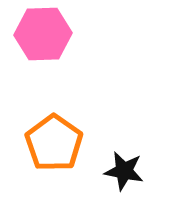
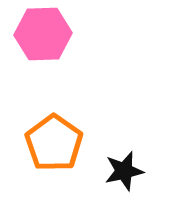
black star: rotated 24 degrees counterclockwise
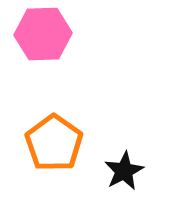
black star: rotated 15 degrees counterclockwise
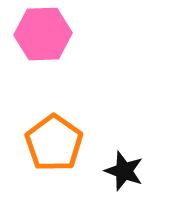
black star: rotated 24 degrees counterclockwise
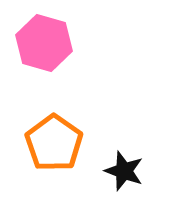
pink hexagon: moved 1 px right, 9 px down; rotated 18 degrees clockwise
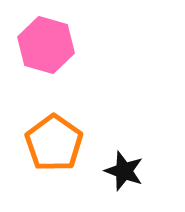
pink hexagon: moved 2 px right, 2 px down
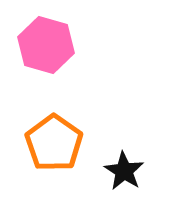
black star: rotated 12 degrees clockwise
